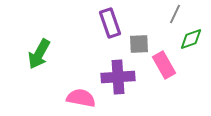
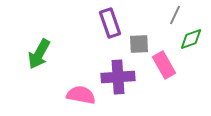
gray line: moved 1 px down
pink semicircle: moved 3 px up
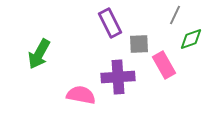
purple rectangle: rotated 8 degrees counterclockwise
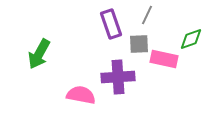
gray line: moved 28 px left
purple rectangle: moved 1 px right, 1 px down; rotated 8 degrees clockwise
pink rectangle: moved 6 px up; rotated 48 degrees counterclockwise
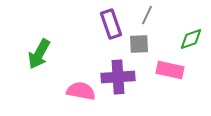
pink rectangle: moved 6 px right, 11 px down
pink semicircle: moved 4 px up
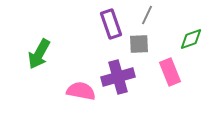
pink rectangle: moved 2 px down; rotated 56 degrees clockwise
purple cross: rotated 12 degrees counterclockwise
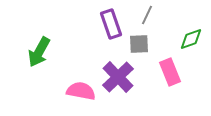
green arrow: moved 2 px up
purple cross: rotated 28 degrees counterclockwise
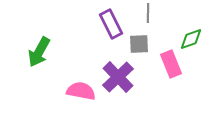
gray line: moved 1 px right, 2 px up; rotated 24 degrees counterclockwise
purple rectangle: rotated 8 degrees counterclockwise
pink rectangle: moved 1 px right, 8 px up
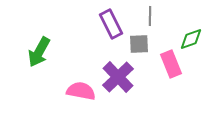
gray line: moved 2 px right, 3 px down
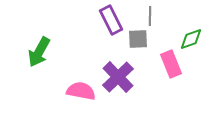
purple rectangle: moved 4 px up
gray square: moved 1 px left, 5 px up
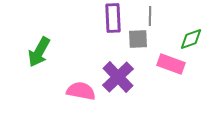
purple rectangle: moved 2 px right, 2 px up; rotated 24 degrees clockwise
pink rectangle: rotated 48 degrees counterclockwise
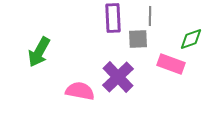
pink semicircle: moved 1 px left
